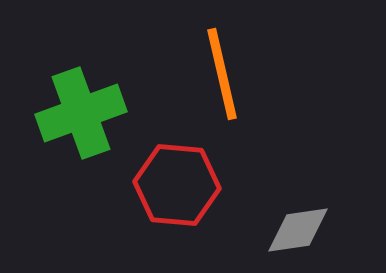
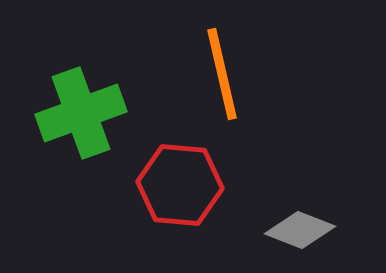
red hexagon: moved 3 px right
gray diamond: moved 2 px right; rotated 30 degrees clockwise
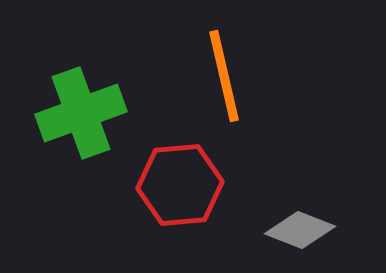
orange line: moved 2 px right, 2 px down
red hexagon: rotated 10 degrees counterclockwise
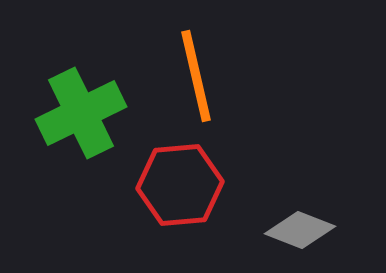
orange line: moved 28 px left
green cross: rotated 6 degrees counterclockwise
